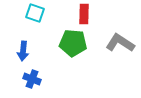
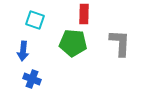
cyan square: moved 7 px down
gray L-shape: rotated 60 degrees clockwise
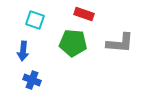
red rectangle: rotated 72 degrees counterclockwise
gray L-shape: rotated 92 degrees clockwise
blue cross: moved 1 px down
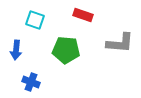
red rectangle: moved 1 px left, 1 px down
green pentagon: moved 7 px left, 7 px down
blue arrow: moved 7 px left, 1 px up
blue cross: moved 1 px left, 2 px down
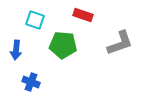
gray L-shape: rotated 24 degrees counterclockwise
green pentagon: moved 3 px left, 5 px up
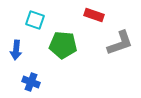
red rectangle: moved 11 px right
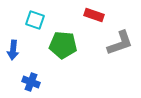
blue arrow: moved 3 px left
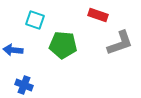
red rectangle: moved 4 px right
blue arrow: rotated 90 degrees clockwise
blue cross: moved 7 px left, 3 px down
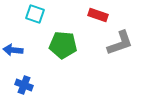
cyan square: moved 6 px up
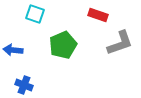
green pentagon: rotated 28 degrees counterclockwise
